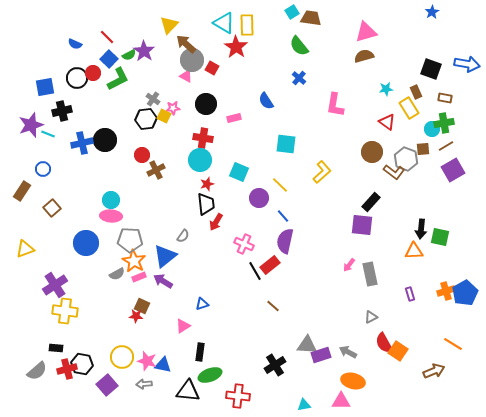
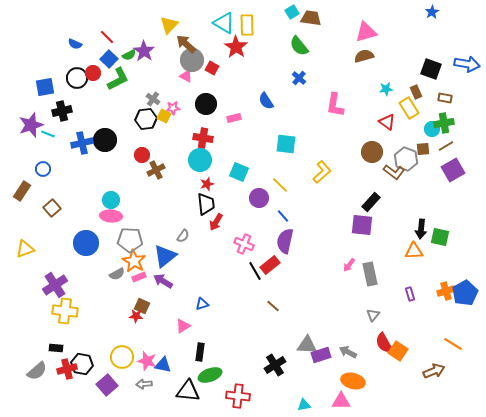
gray triangle at (371, 317): moved 2 px right, 2 px up; rotated 24 degrees counterclockwise
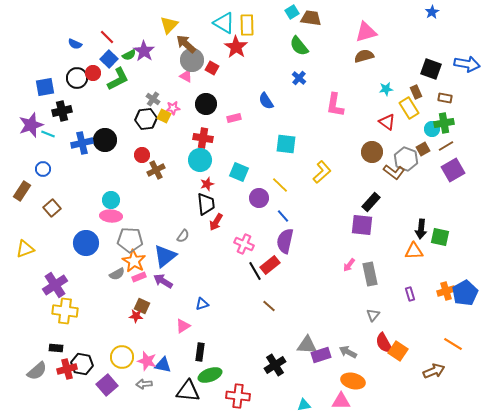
brown square at (423, 149): rotated 24 degrees counterclockwise
brown line at (273, 306): moved 4 px left
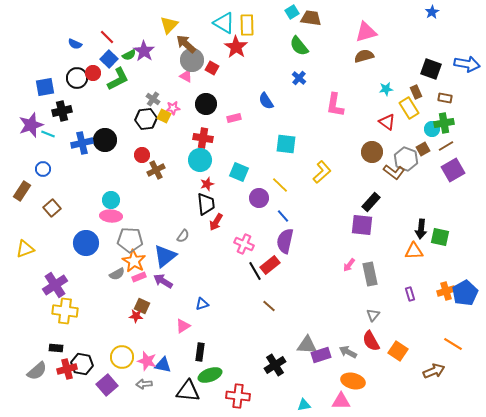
red semicircle at (384, 343): moved 13 px left, 2 px up
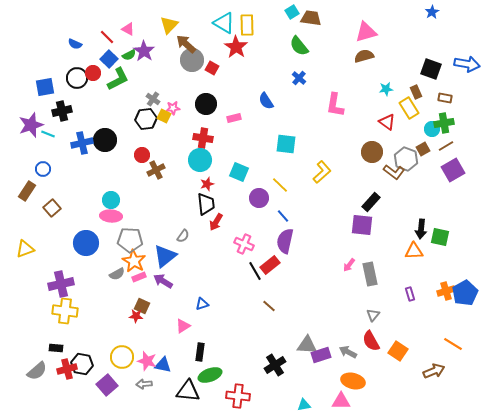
pink triangle at (186, 76): moved 58 px left, 47 px up
brown rectangle at (22, 191): moved 5 px right
purple cross at (55, 285): moved 6 px right, 1 px up; rotated 20 degrees clockwise
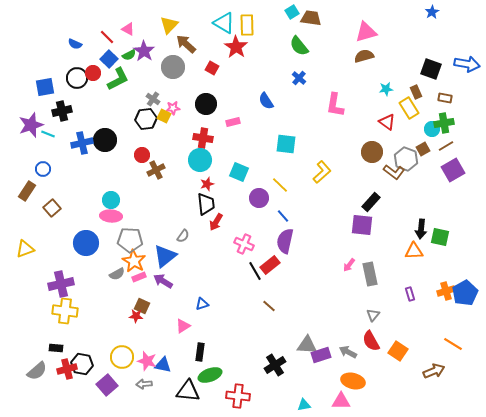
gray circle at (192, 60): moved 19 px left, 7 px down
pink rectangle at (234, 118): moved 1 px left, 4 px down
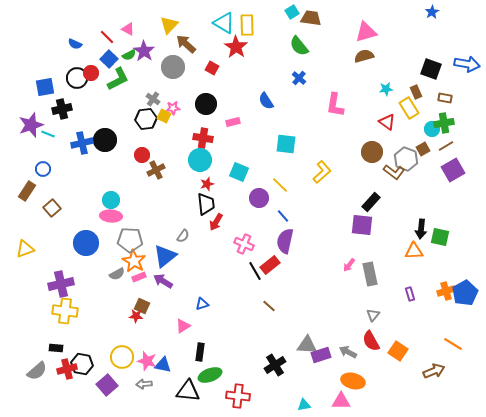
red circle at (93, 73): moved 2 px left
black cross at (62, 111): moved 2 px up
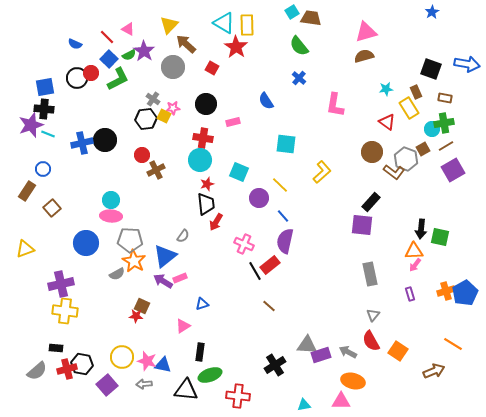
black cross at (62, 109): moved 18 px left; rotated 18 degrees clockwise
pink arrow at (349, 265): moved 66 px right
pink rectangle at (139, 277): moved 41 px right, 1 px down
black triangle at (188, 391): moved 2 px left, 1 px up
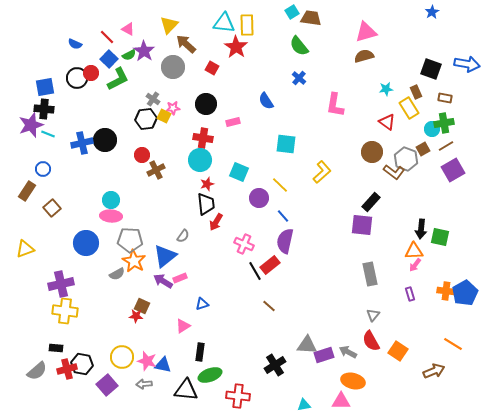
cyan triangle at (224, 23): rotated 25 degrees counterclockwise
orange cross at (446, 291): rotated 24 degrees clockwise
purple rectangle at (321, 355): moved 3 px right
